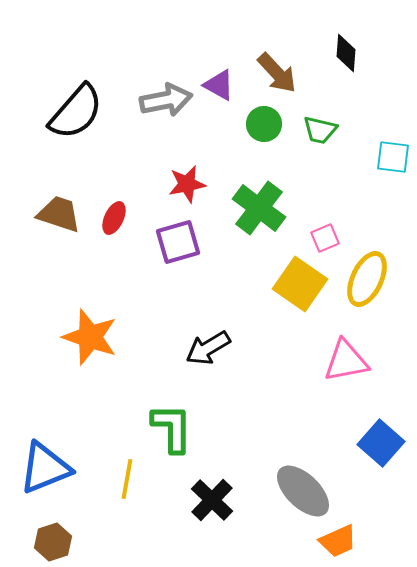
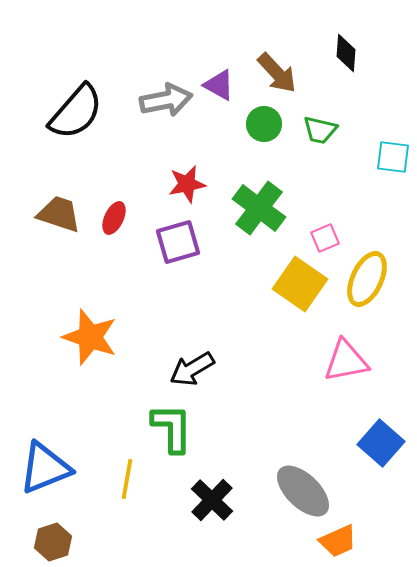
black arrow: moved 16 px left, 21 px down
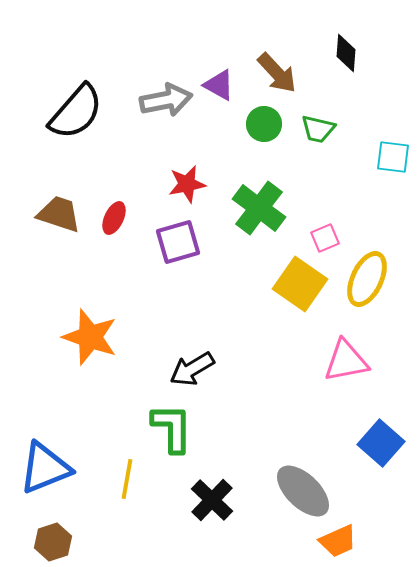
green trapezoid: moved 2 px left, 1 px up
